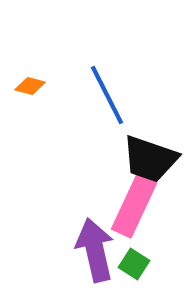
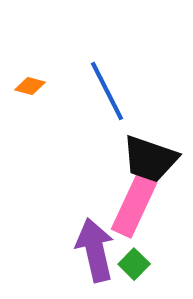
blue line: moved 4 px up
green square: rotated 12 degrees clockwise
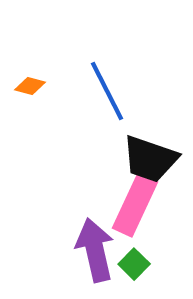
pink rectangle: moved 1 px right, 1 px up
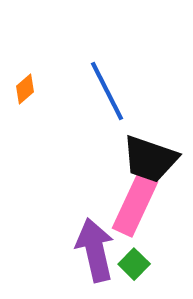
orange diamond: moved 5 px left, 3 px down; rotated 56 degrees counterclockwise
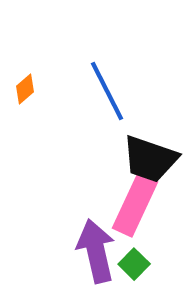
purple arrow: moved 1 px right, 1 px down
